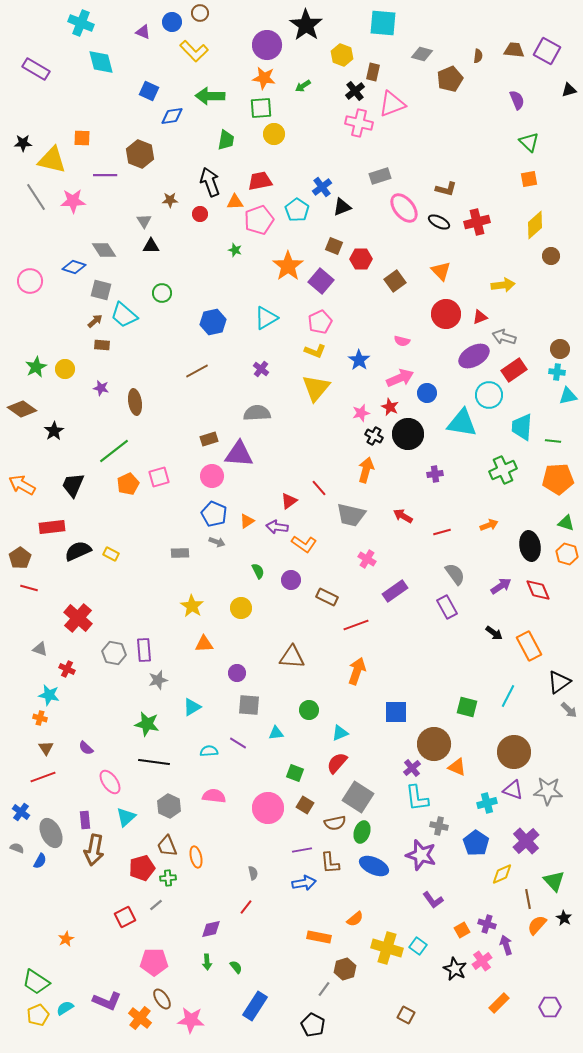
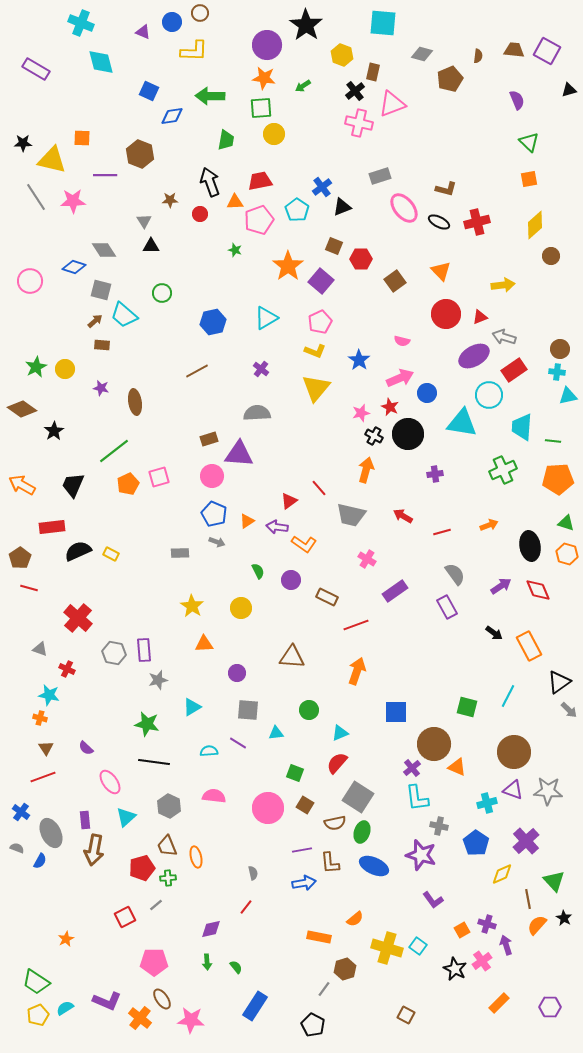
yellow L-shape at (194, 51): rotated 44 degrees counterclockwise
gray square at (249, 705): moved 1 px left, 5 px down
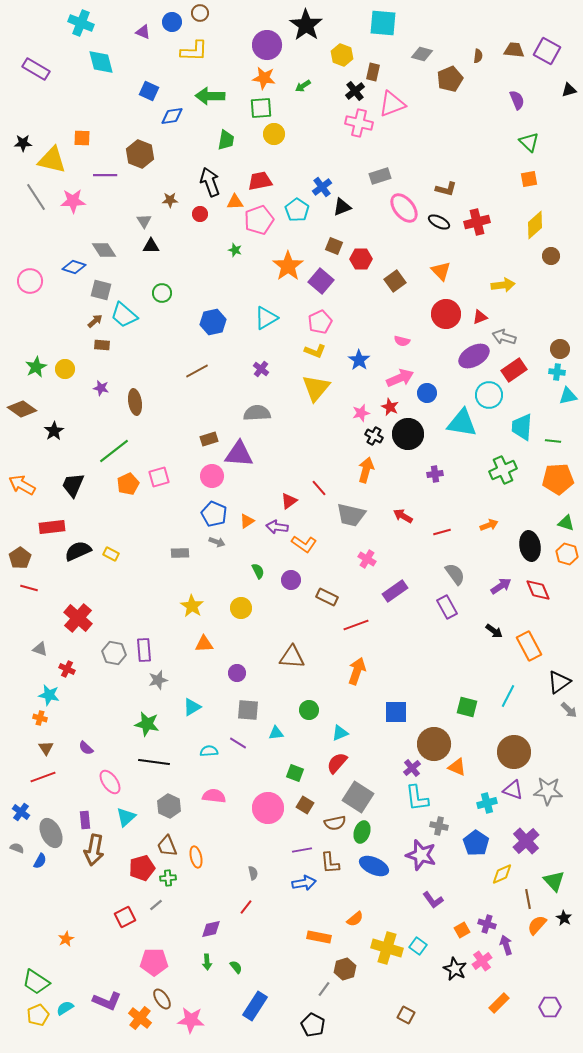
black arrow at (494, 633): moved 2 px up
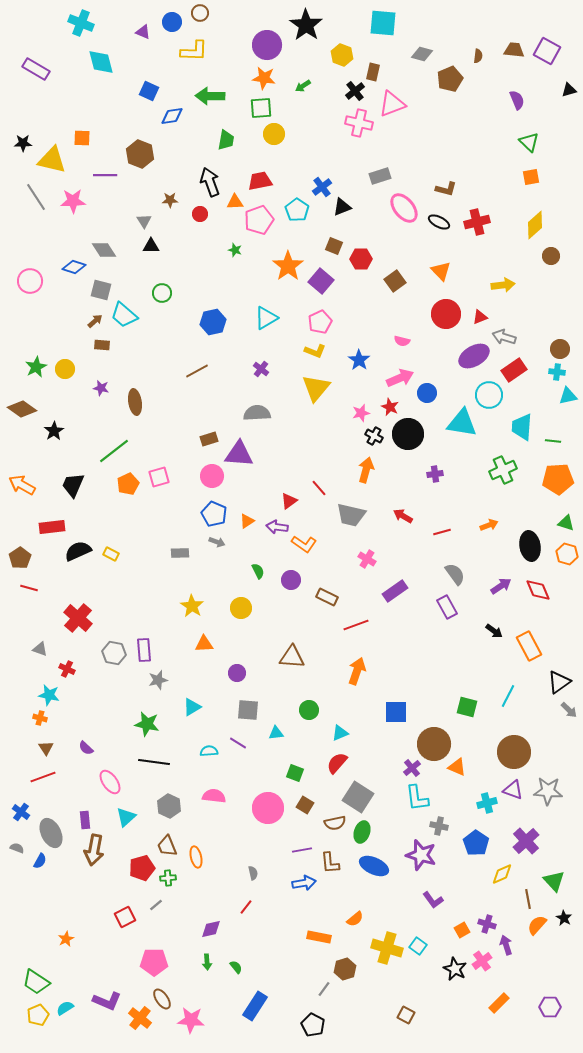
orange square at (529, 179): moved 2 px right, 2 px up
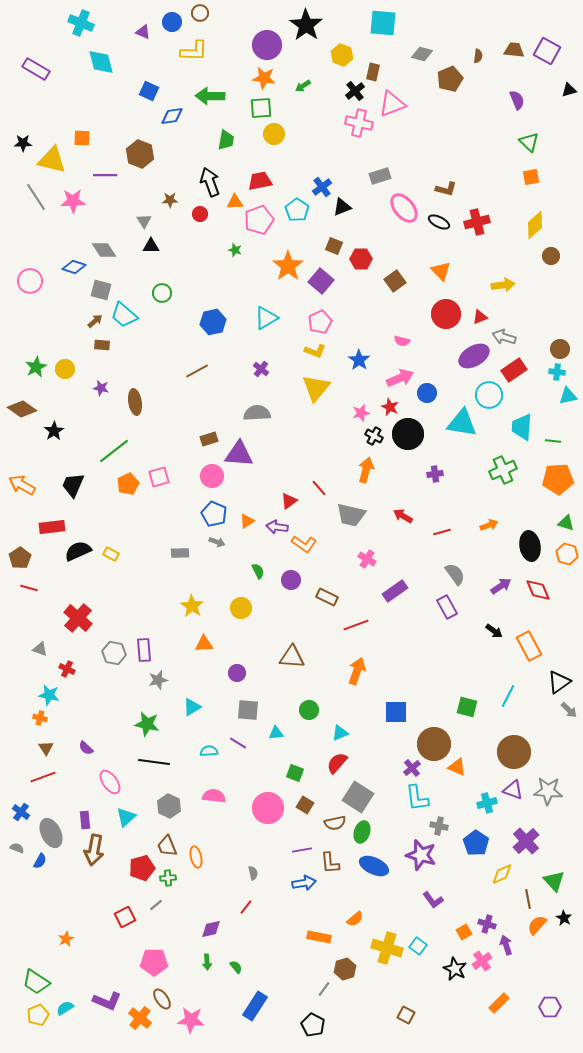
orange square at (462, 930): moved 2 px right, 2 px down
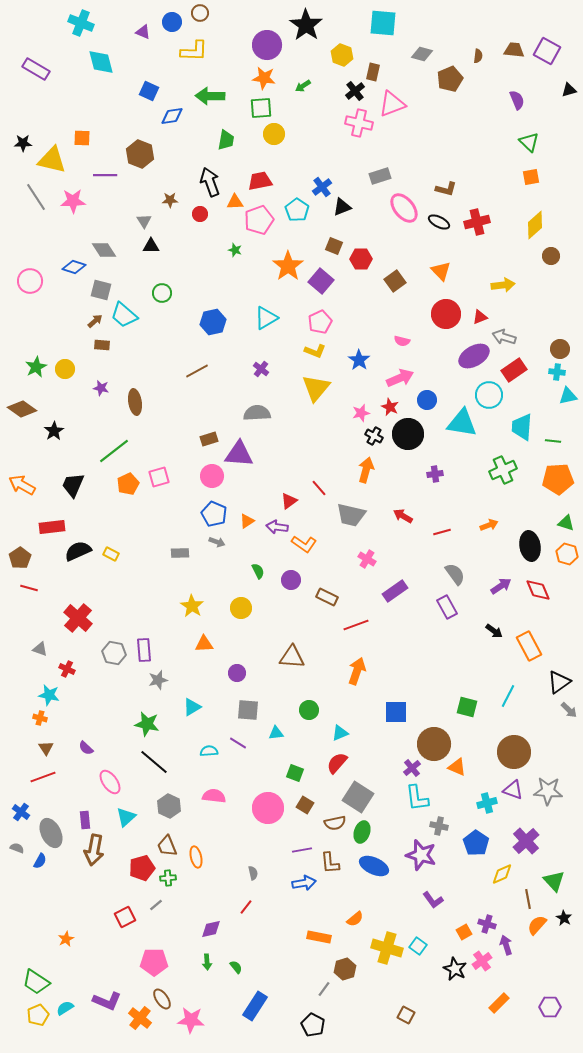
blue circle at (427, 393): moved 7 px down
black line at (154, 762): rotated 32 degrees clockwise
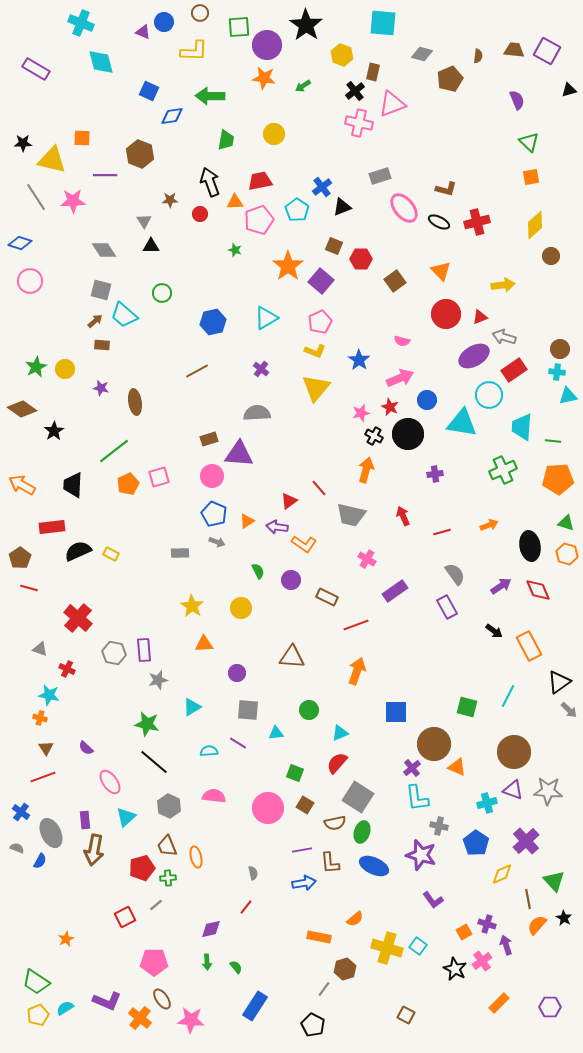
blue circle at (172, 22): moved 8 px left
green square at (261, 108): moved 22 px left, 81 px up
blue diamond at (74, 267): moved 54 px left, 24 px up
black trapezoid at (73, 485): rotated 20 degrees counterclockwise
red arrow at (403, 516): rotated 36 degrees clockwise
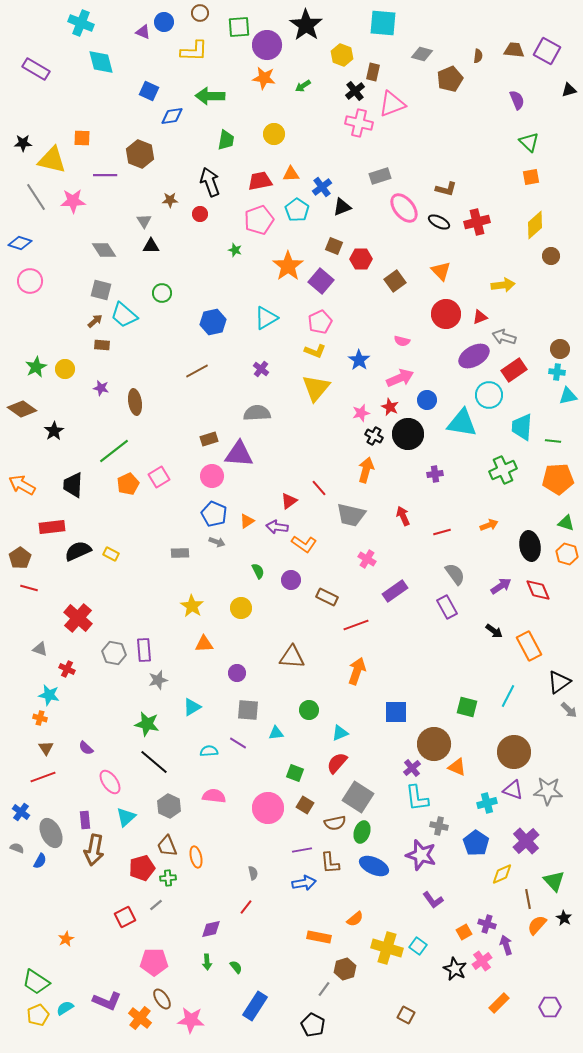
orange triangle at (235, 202): moved 56 px right, 28 px up
pink square at (159, 477): rotated 15 degrees counterclockwise
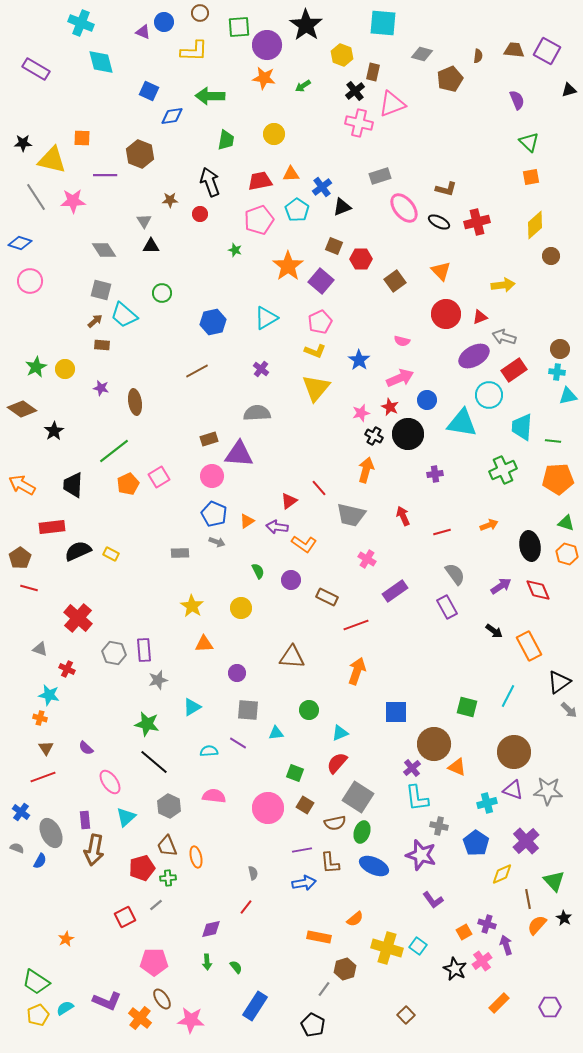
brown square at (406, 1015): rotated 18 degrees clockwise
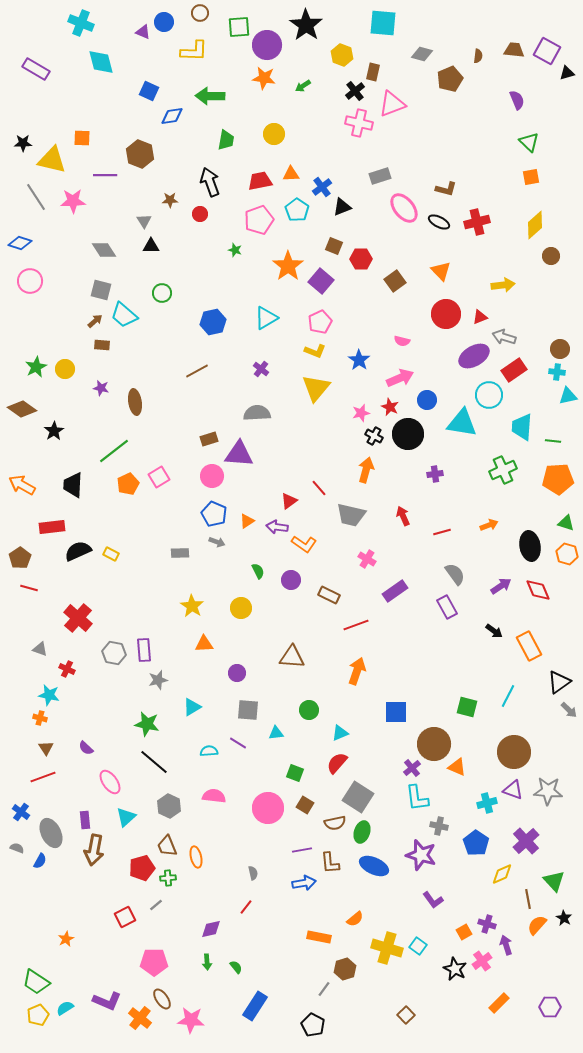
black triangle at (569, 90): moved 2 px left, 17 px up
brown rectangle at (327, 597): moved 2 px right, 2 px up
